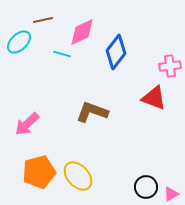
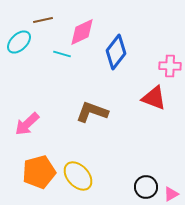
pink cross: rotated 10 degrees clockwise
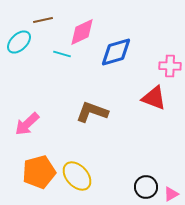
blue diamond: rotated 36 degrees clockwise
yellow ellipse: moved 1 px left
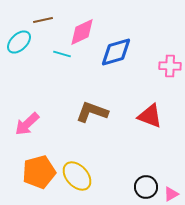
red triangle: moved 4 px left, 18 px down
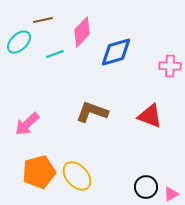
pink diamond: rotated 20 degrees counterclockwise
cyan line: moved 7 px left; rotated 36 degrees counterclockwise
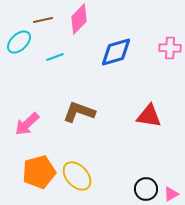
pink diamond: moved 3 px left, 13 px up
cyan line: moved 3 px down
pink cross: moved 18 px up
brown L-shape: moved 13 px left
red triangle: moved 1 px left; rotated 12 degrees counterclockwise
black circle: moved 2 px down
